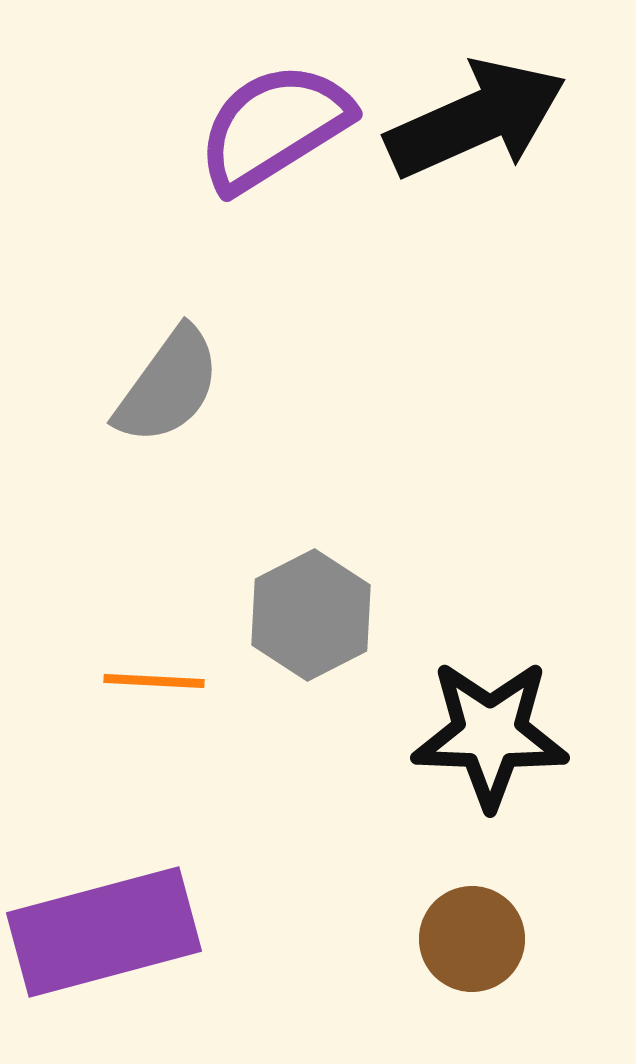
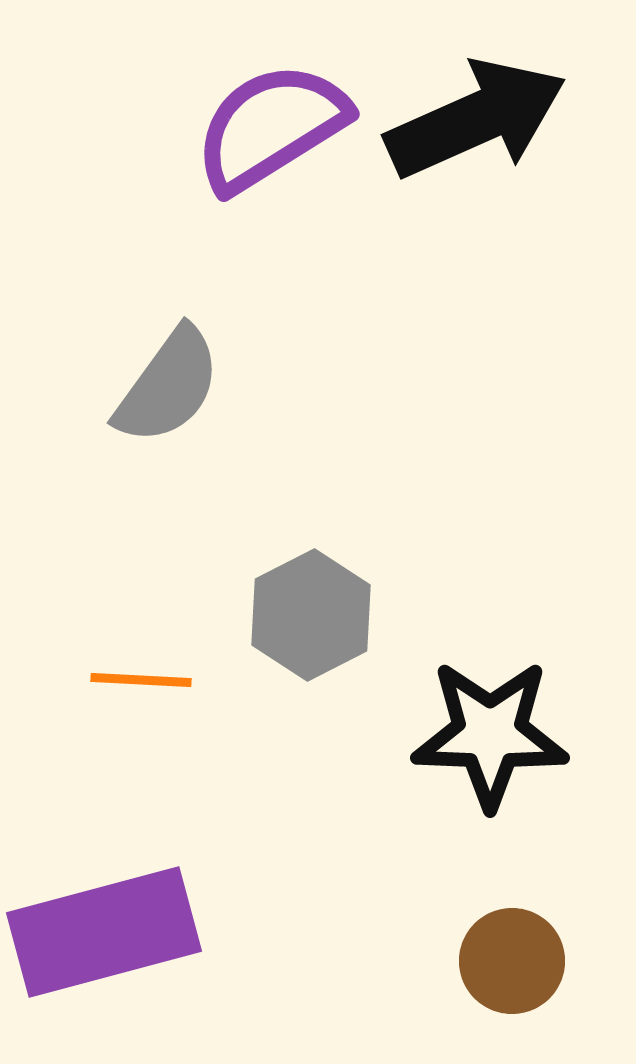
purple semicircle: moved 3 px left
orange line: moved 13 px left, 1 px up
brown circle: moved 40 px right, 22 px down
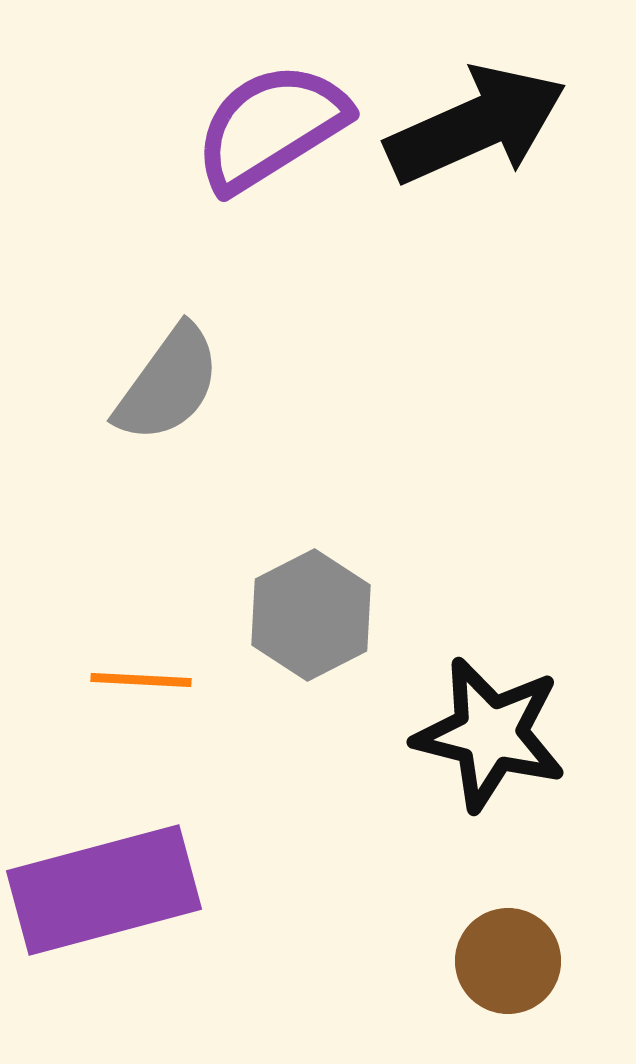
black arrow: moved 6 px down
gray semicircle: moved 2 px up
black star: rotated 12 degrees clockwise
purple rectangle: moved 42 px up
brown circle: moved 4 px left
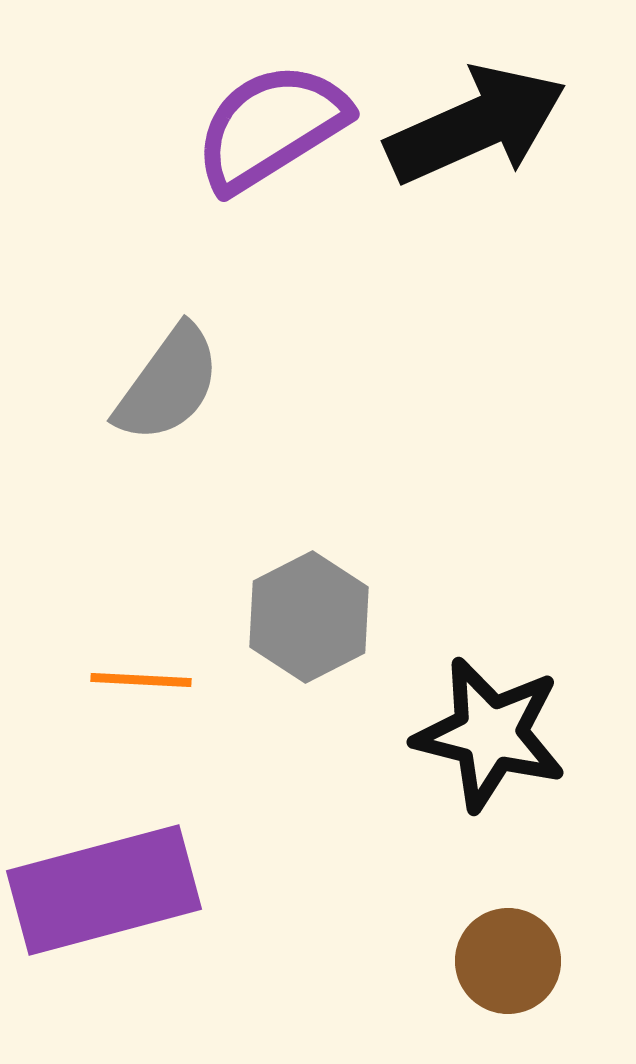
gray hexagon: moved 2 px left, 2 px down
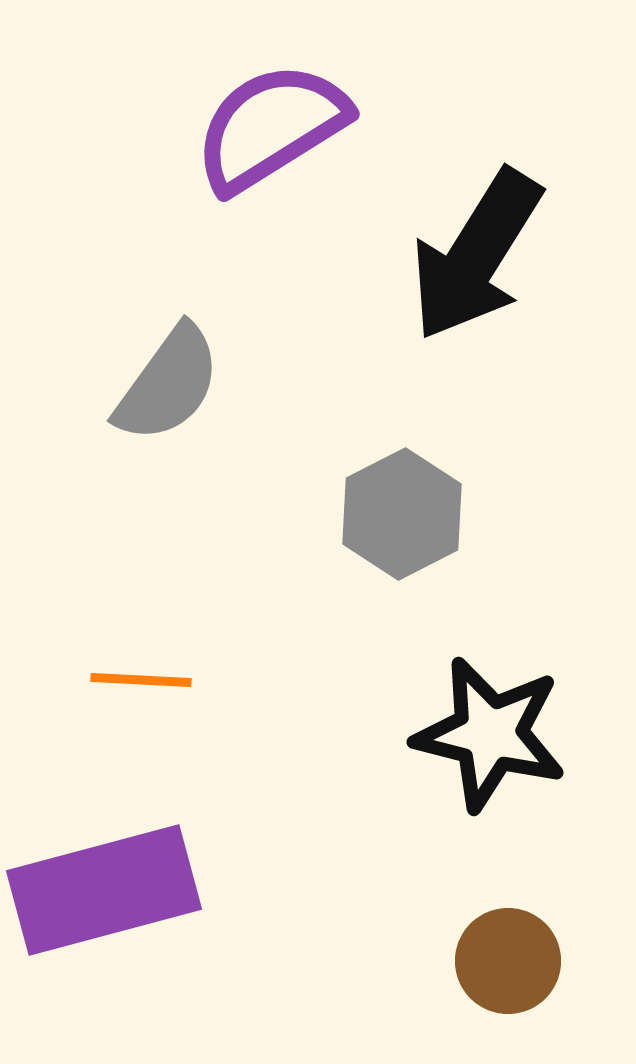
black arrow: moved 130 px down; rotated 146 degrees clockwise
gray hexagon: moved 93 px right, 103 px up
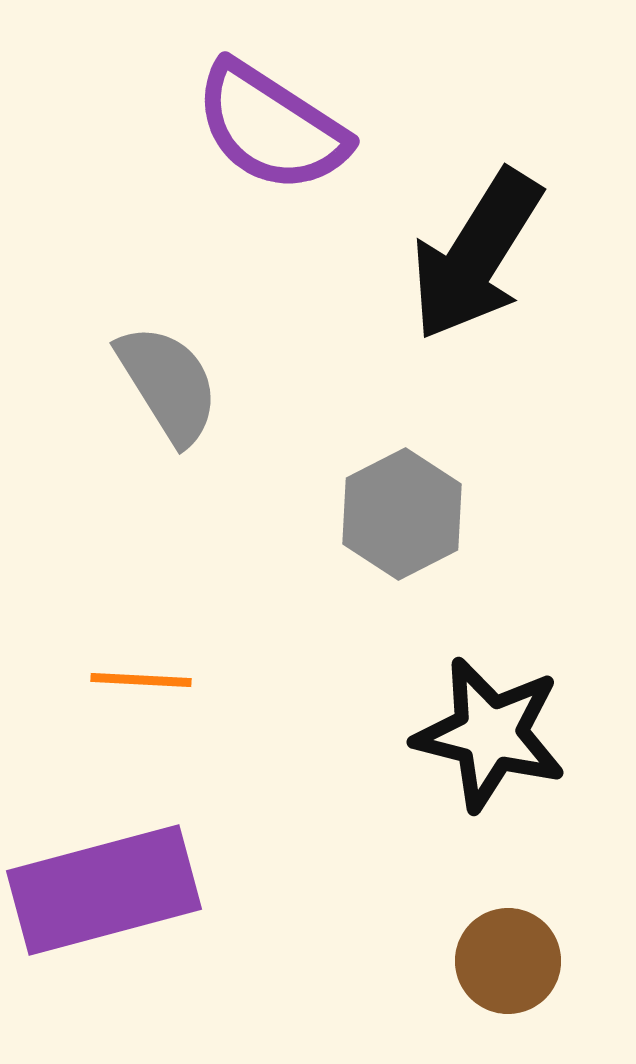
purple semicircle: rotated 115 degrees counterclockwise
gray semicircle: rotated 68 degrees counterclockwise
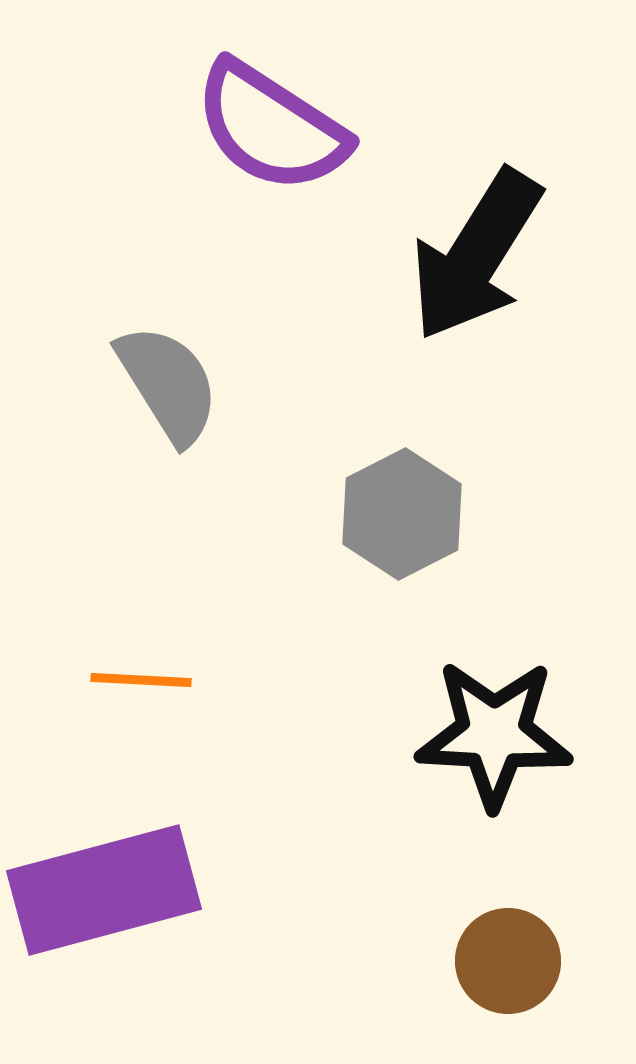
black star: moved 4 px right; rotated 11 degrees counterclockwise
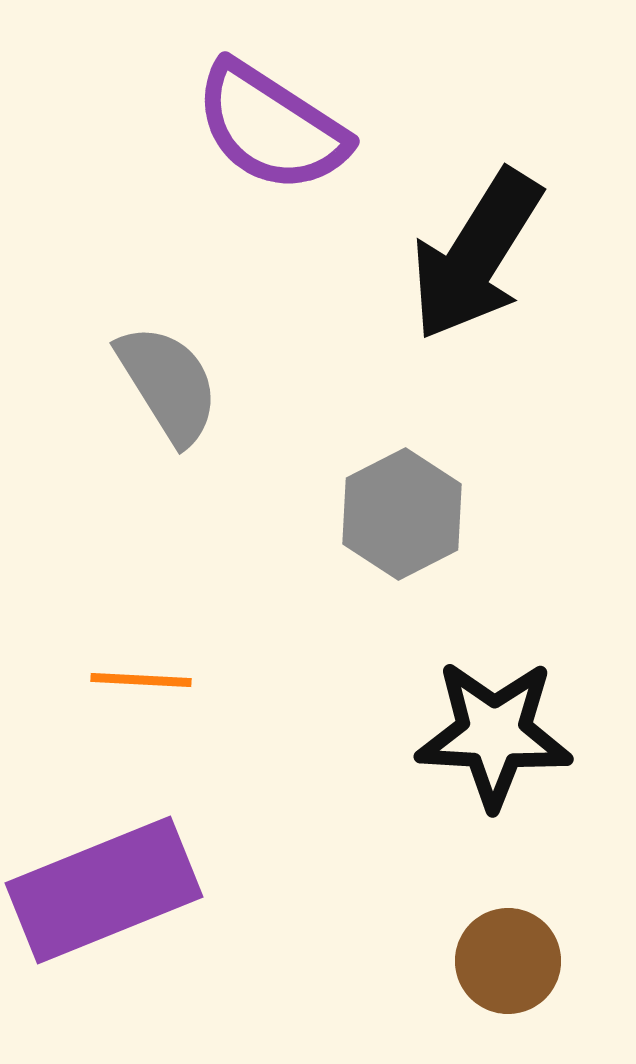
purple rectangle: rotated 7 degrees counterclockwise
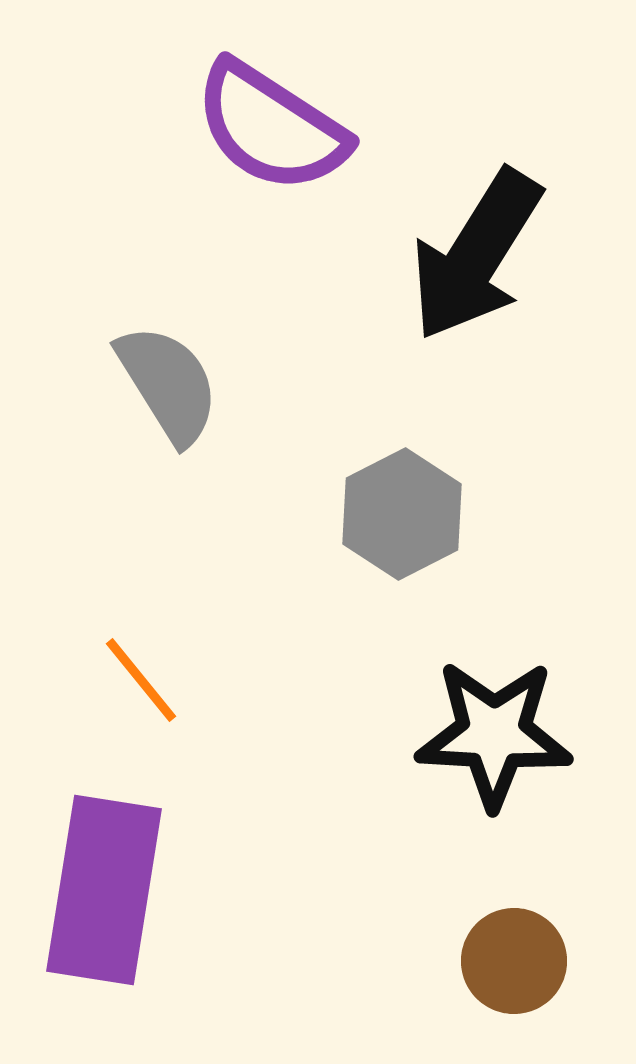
orange line: rotated 48 degrees clockwise
purple rectangle: rotated 59 degrees counterclockwise
brown circle: moved 6 px right
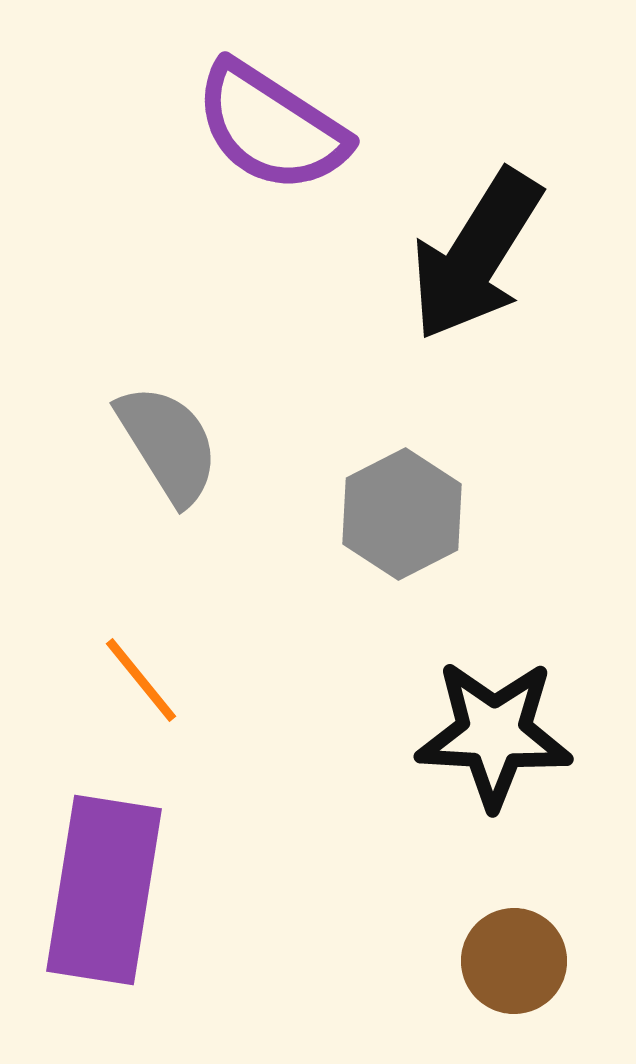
gray semicircle: moved 60 px down
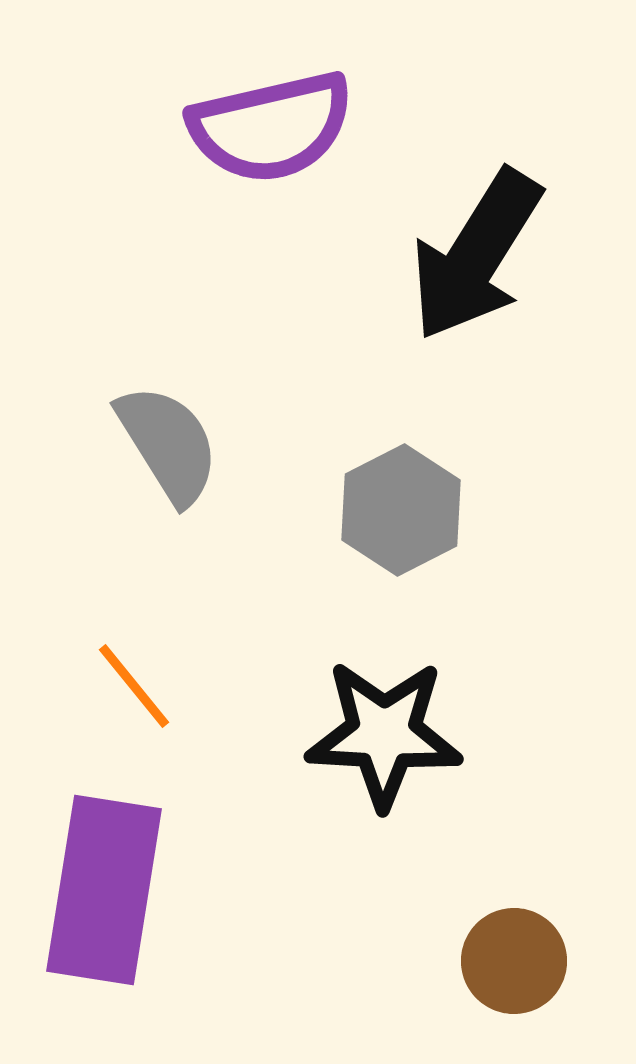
purple semicircle: rotated 46 degrees counterclockwise
gray hexagon: moved 1 px left, 4 px up
orange line: moved 7 px left, 6 px down
black star: moved 110 px left
